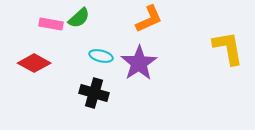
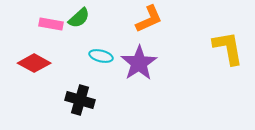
black cross: moved 14 px left, 7 px down
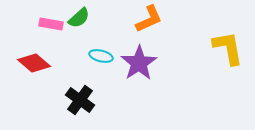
red diamond: rotated 12 degrees clockwise
black cross: rotated 20 degrees clockwise
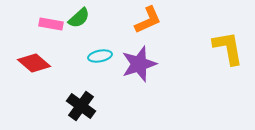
orange L-shape: moved 1 px left, 1 px down
cyan ellipse: moved 1 px left; rotated 25 degrees counterclockwise
purple star: moved 1 px down; rotated 15 degrees clockwise
black cross: moved 1 px right, 6 px down
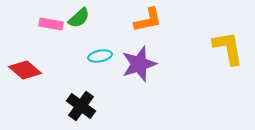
orange L-shape: rotated 12 degrees clockwise
red diamond: moved 9 px left, 7 px down
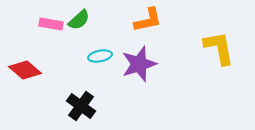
green semicircle: moved 2 px down
yellow L-shape: moved 9 px left
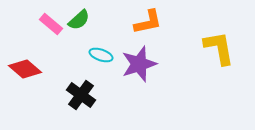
orange L-shape: moved 2 px down
pink rectangle: rotated 30 degrees clockwise
cyan ellipse: moved 1 px right, 1 px up; rotated 30 degrees clockwise
red diamond: moved 1 px up
black cross: moved 11 px up
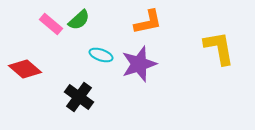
black cross: moved 2 px left, 2 px down
